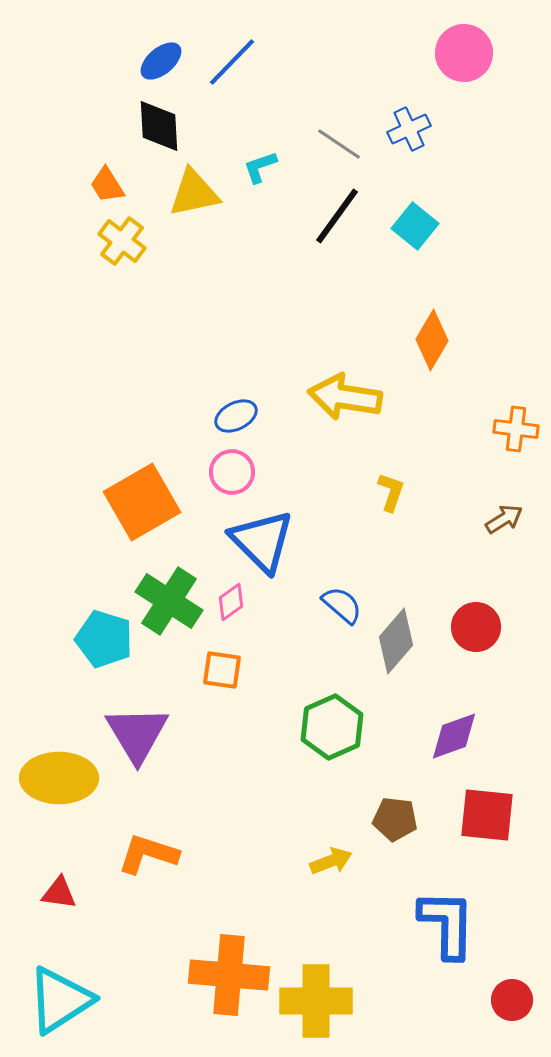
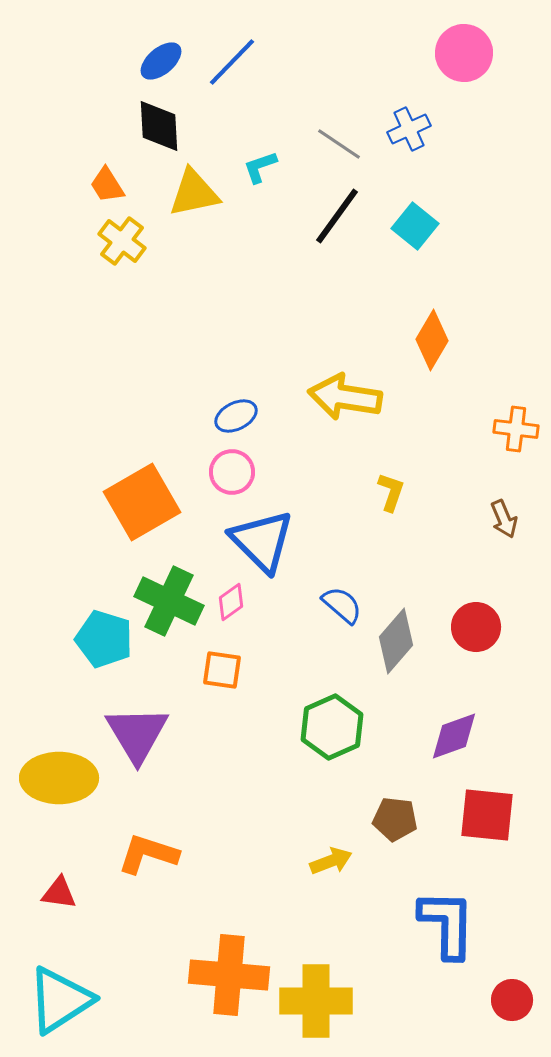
brown arrow at (504, 519): rotated 99 degrees clockwise
green cross at (169, 601): rotated 8 degrees counterclockwise
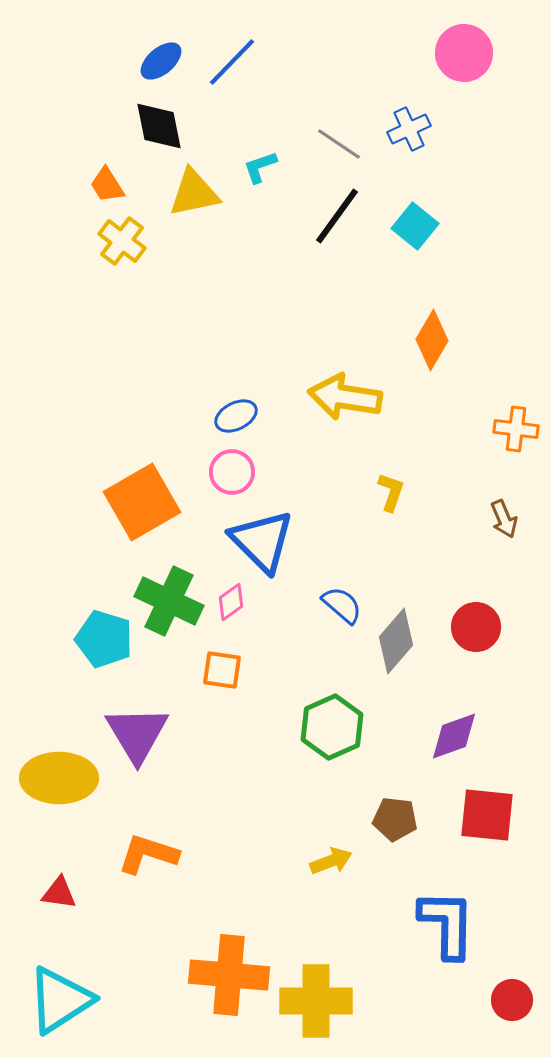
black diamond at (159, 126): rotated 8 degrees counterclockwise
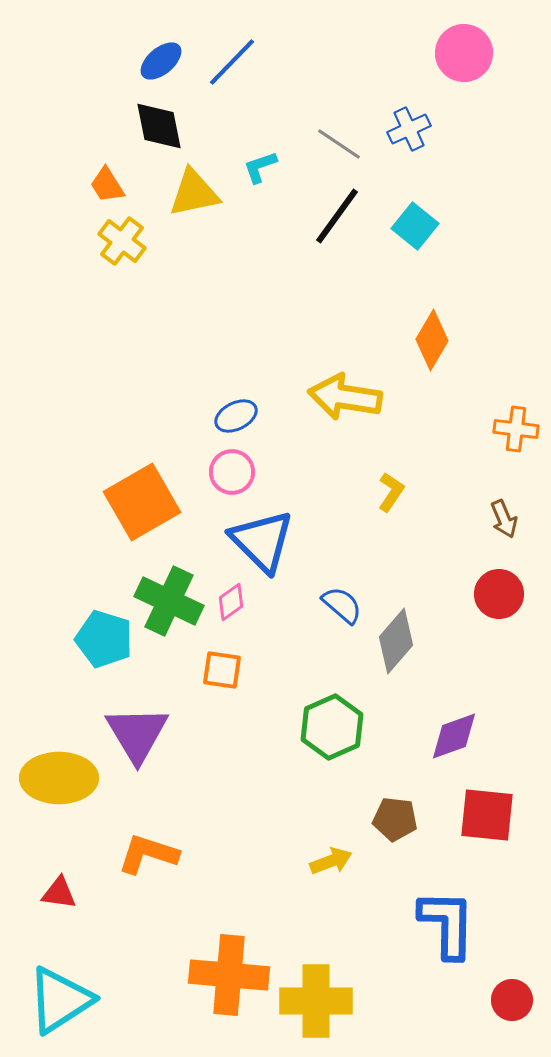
yellow L-shape at (391, 492): rotated 15 degrees clockwise
red circle at (476, 627): moved 23 px right, 33 px up
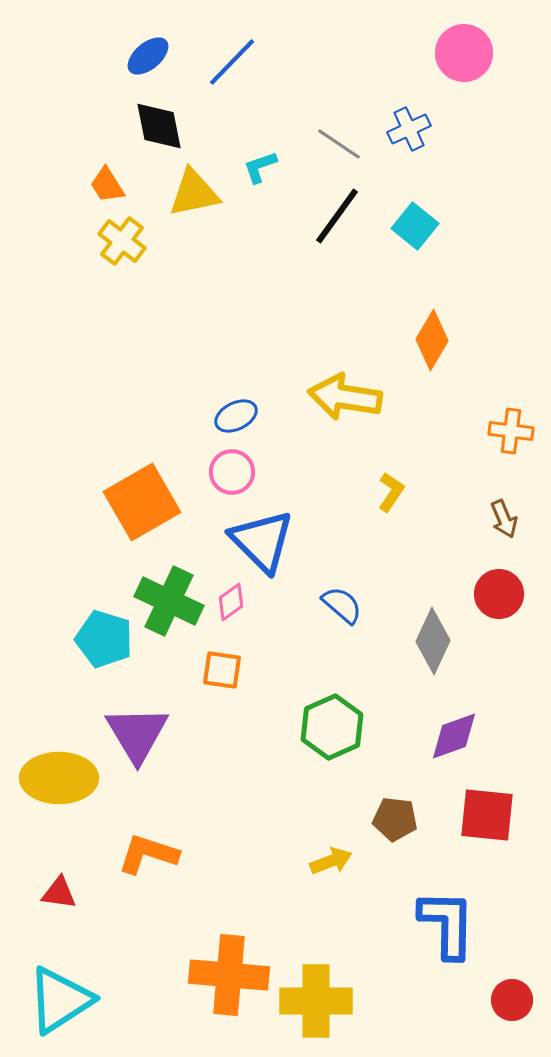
blue ellipse at (161, 61): moved 13 px left, 5 px up
orange cross at (516, 429): moved 5 px left, 2 px down
gray diamond at (396, 641): moved 37 px right; rotated 16 degrees counterclockwise
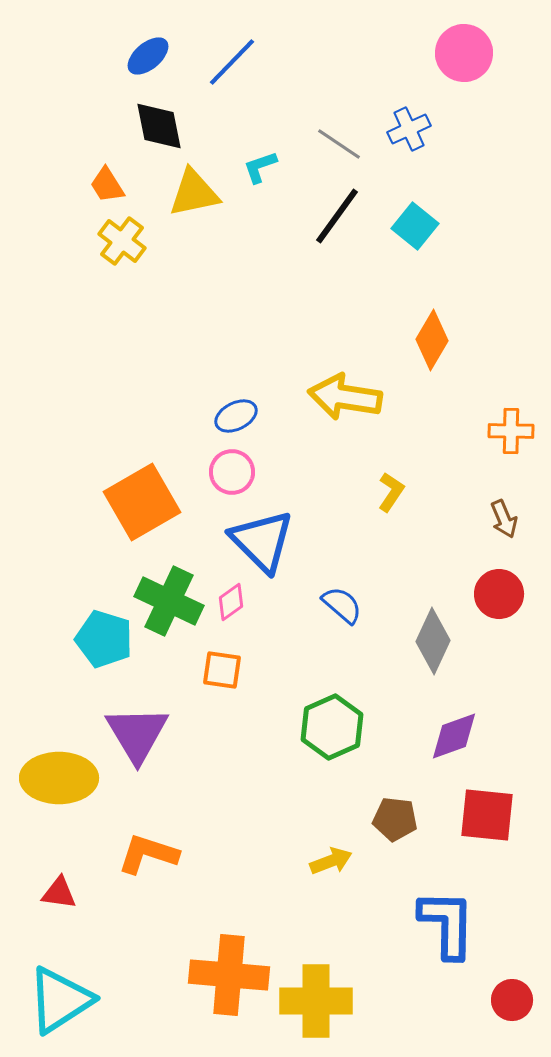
orange cross at (511, 431): rotated 6 degrees counterclockwise
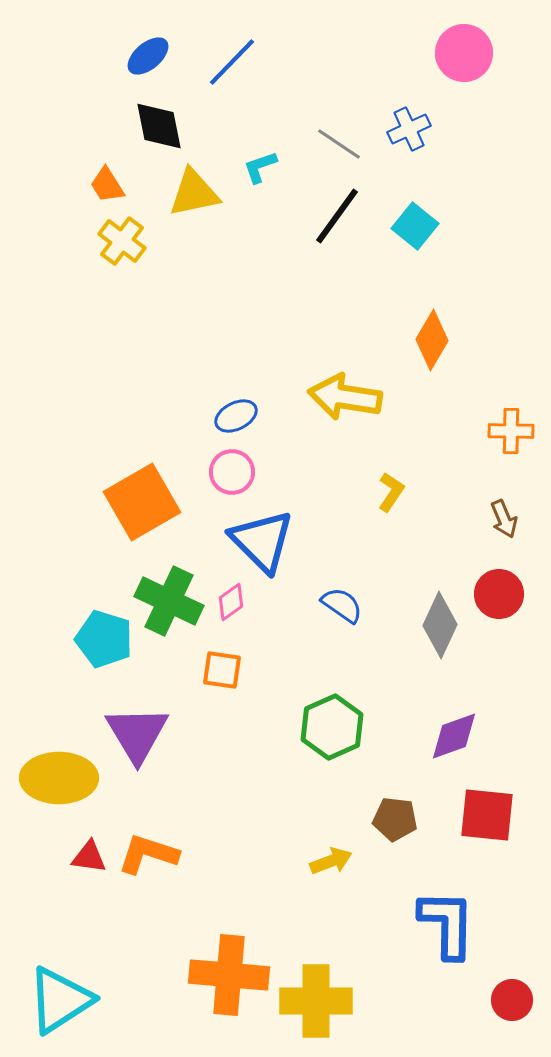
blue semicircle at (342, 605): rotated 6 degrees counterclockwise
gray diamond at (433, 641): moved 7 px right, 16 px up
red triangle at (59, 893): moved 30 px right, 36 px up
